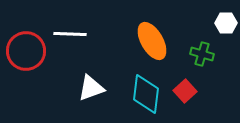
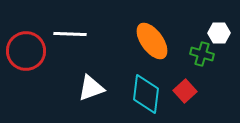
white hexagon: moved 7 px left, 10 px down
orange ellipse: rotated 6 degrees counterclockwise
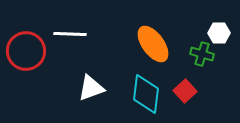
orange ellipse: moved 1 px right, 3 px down
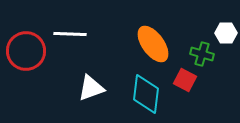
white hexagon: moved 7 px right
red square: moved 11 px up; rotated 20 degrees counterclockwise
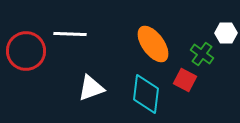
green cross: rotated 20 degrees clockwise
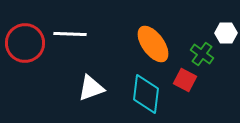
red circle: moved 1 px left, 8 px up
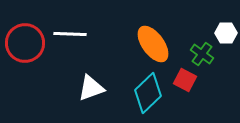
cyan diamond: moved 2 px right, 1 px up; rotated 39 degrees clockwise
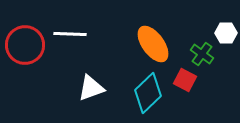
red circle: moved 2 px down
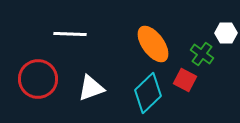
red circle: moved 13 px right, 34 px down
